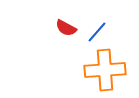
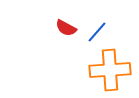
orange cross: moved 5 px right
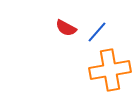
orange cross: rotated 6 degrees counterclockwise
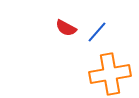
orange cross: moved 4 px down
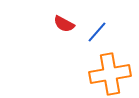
red semicircle: moved 2 px left, 4 px up
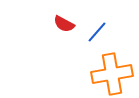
orange cross: moved 2 px right
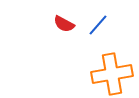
blue line: moved 1 px right, 7 px up
